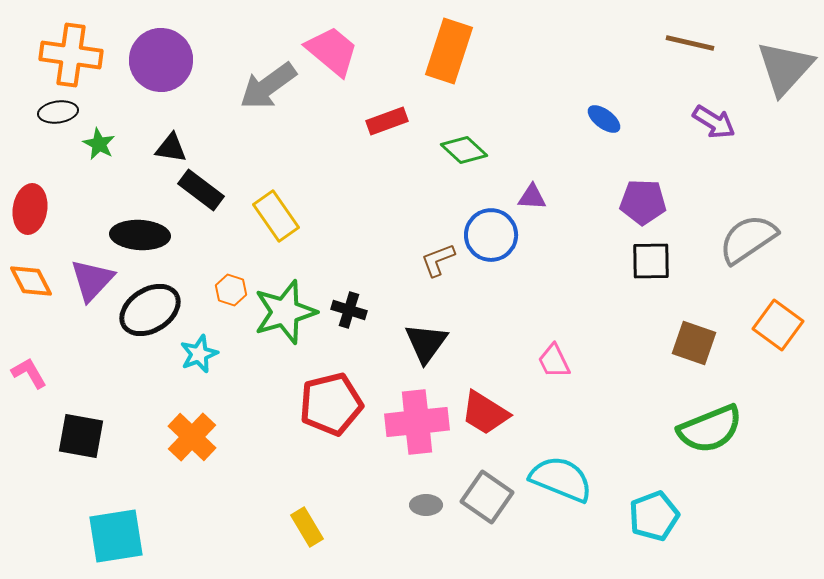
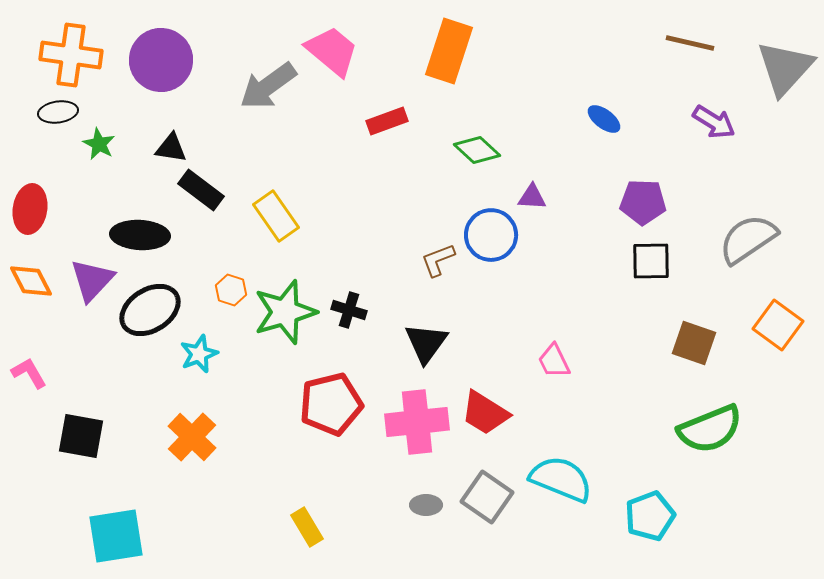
green diamond at (464, 150): moved 13 px right
cyan pentagon at (654, 516): moved 4 px left
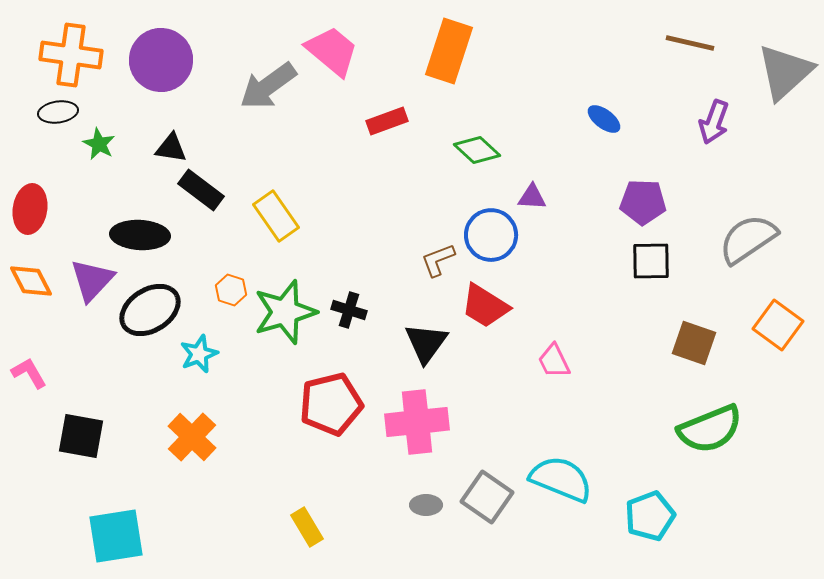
gray triangle at (785, 68): moved 4 px down; rotated 6 degrees clockwise
purple arrow at (714, 122): rotated 78 degrees clockwise
red trapezoid at (485, 413): moved 107 px up
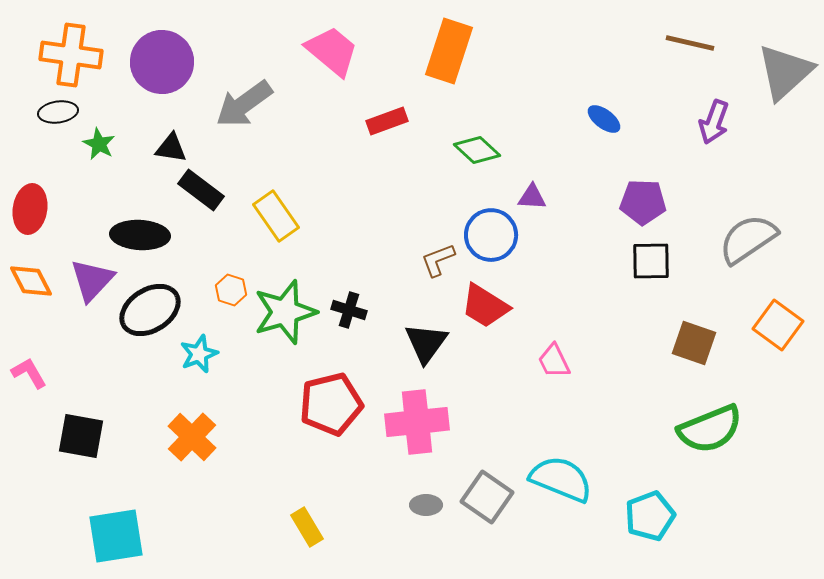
purple circle at (161, 60): moved 1 px right, 2 px down
gray arrow at (268, 86): moved 24 px left, 18 px down
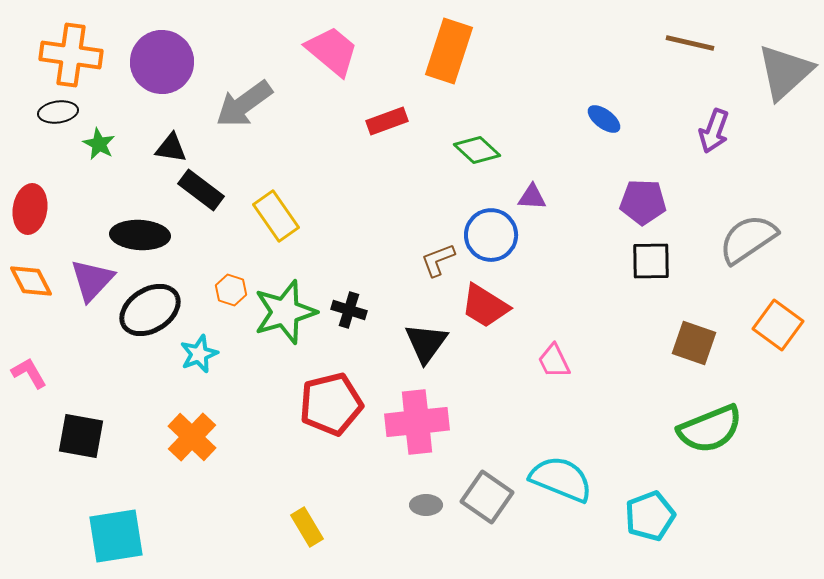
purple arrow at (714, 122): moved 9 px down
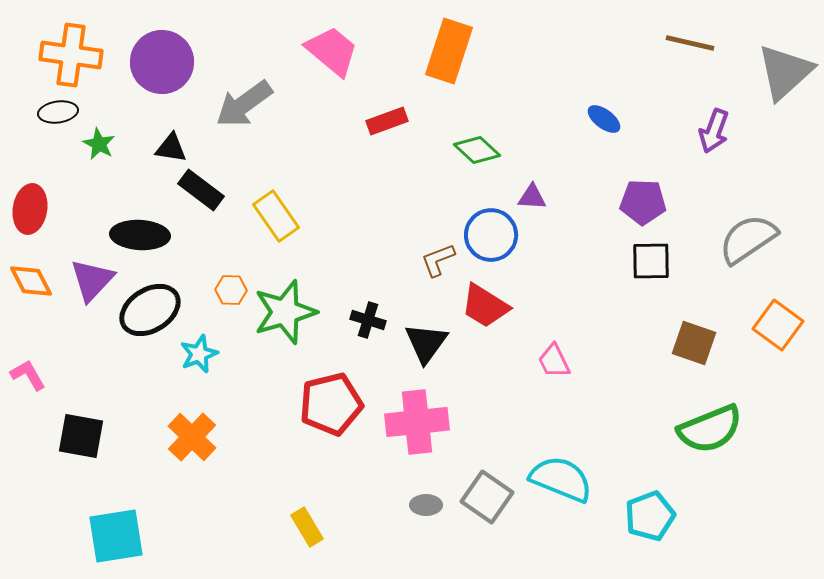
orange hexagon at (231, 290): rotated 16 degrees counterclockwise
black cross at (349, 310): moved 19 px right, 10 px down
pink L-shape at (29, 373): moved 1 px left, 2 px down
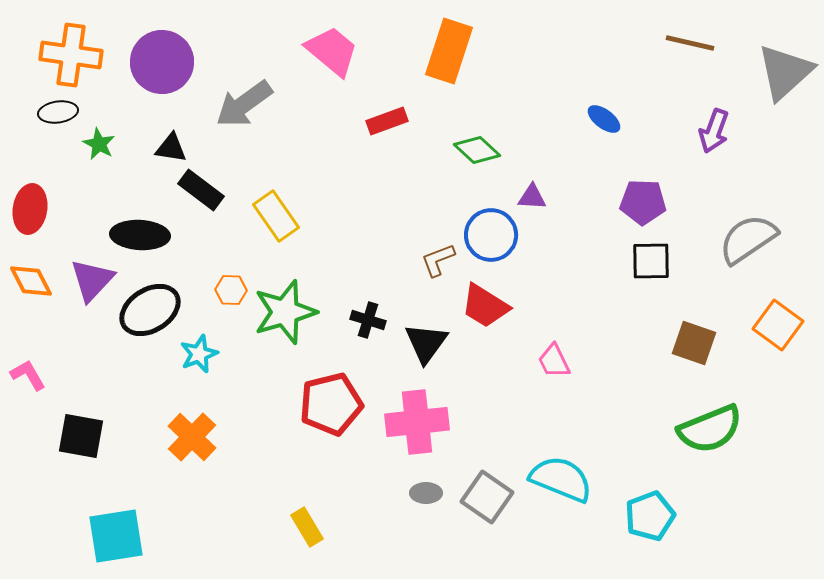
gray ellipse at (426, 505): moved 12 px up
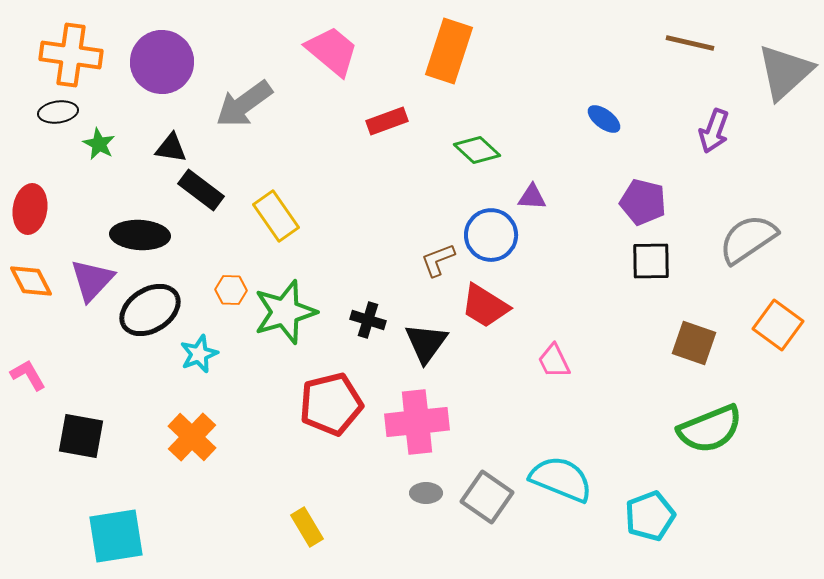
purple pentagon at (643, 202): rotated 12 degrees clockwise
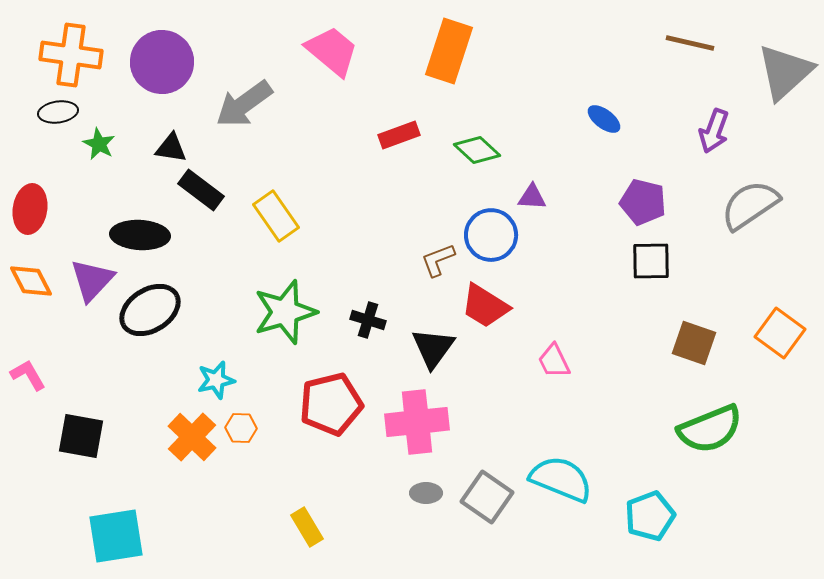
red rectangle at (387, 121): moved 12 px right, 14 px down
gray semicircle at (748, 239): moved 2 px right, 34 px up
orange hexagon at (231, 290): moved 10 px right, 138 px down
orange square at (778, 325): moved 2 px right, 8 px down
black triangle at (426, 343): moved 7 px right, 5 px down
cyan star at (199, 354): moved 17 px right, 26 px down; rotated 9 degrees clockwise
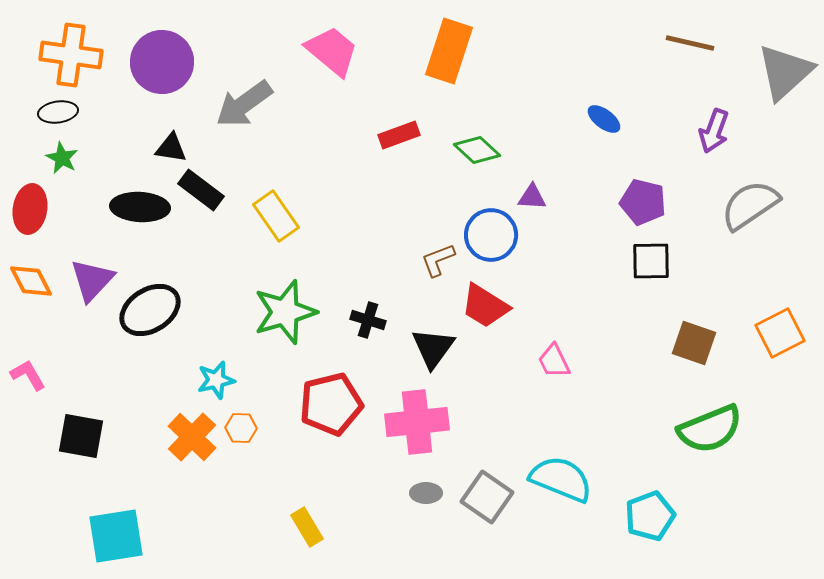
green star at (99, 144): moved 37 px left, 14 px down
black ellipse at (140, 235): moved 28 px up
orange square at (780, 333): rotated 27 degrees clockwise
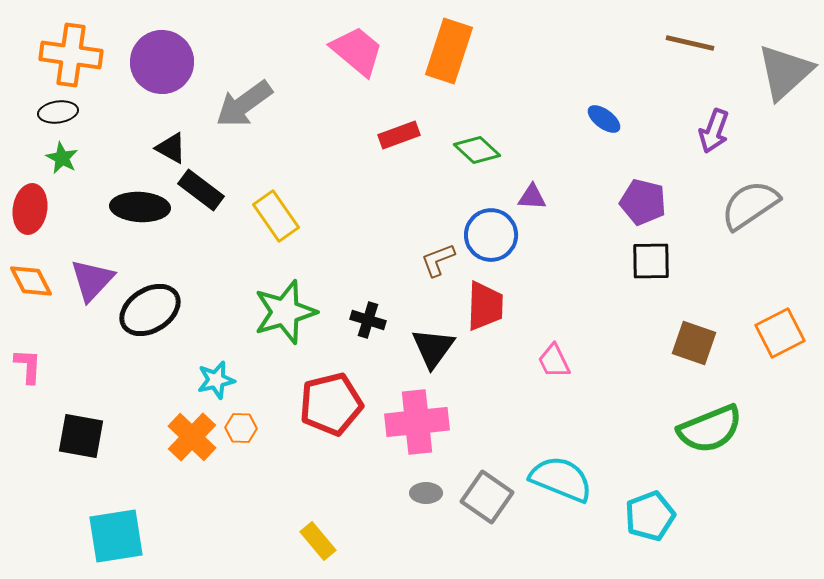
pink trapezoid at (332, 51): moved 25 px right
black triangle at (171, 148): rotated 20 degrees clockwise
red trapezoid at (485, 306): rotated 120 degrees counterclockwise
pink L-shape at (28, 375): moved 9 px up; rotated 33 degrees clockwise
yellow rectangle at (307, 527): moved 11 px right, 14 px down; rotated 9 degrees counterclockwise
